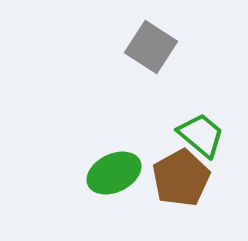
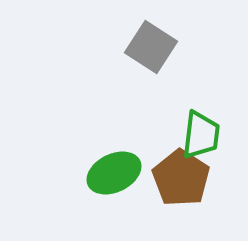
green trapezoid: rotated 57 degrees clockwise
brown pentagon: rotated 10 degrees counterclockwise
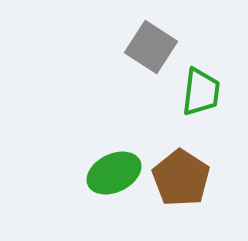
green trapezoid: moved 43 px up
